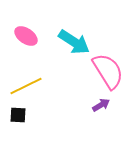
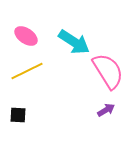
yellow line: moved 1 px right, 15 px up
purple arrow: moved 5 px right, 5 px down
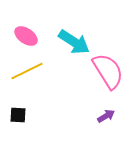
purple arrow: moved 6 px down
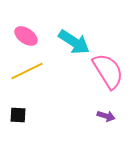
purple arrow: rotated 48 degrees clockwise
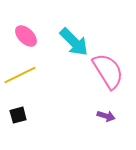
pink ellipse: rotated 10 degrees clockwise
cyan arrow: rotated 12 degrees clockwise
yellow line: moved 7 px left, 4 px down
black square: rotated 18 degrees counterclockwise
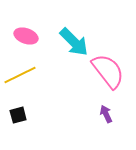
pink ellipse: rotated 25 degrees counterclockwise
pink semicircle: rotated 6 degrees counterclockwise
purple arrow: moved 2 px up; rotated 132 degrees counterclockwise
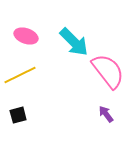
purple arrow: rotated 12 degrees counterclockwise
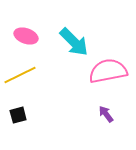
pink semicircle: rotated 63 degrees counterclockwise
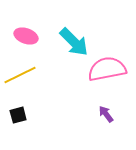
pink semicircle: moved 1 px left, 2 px up
